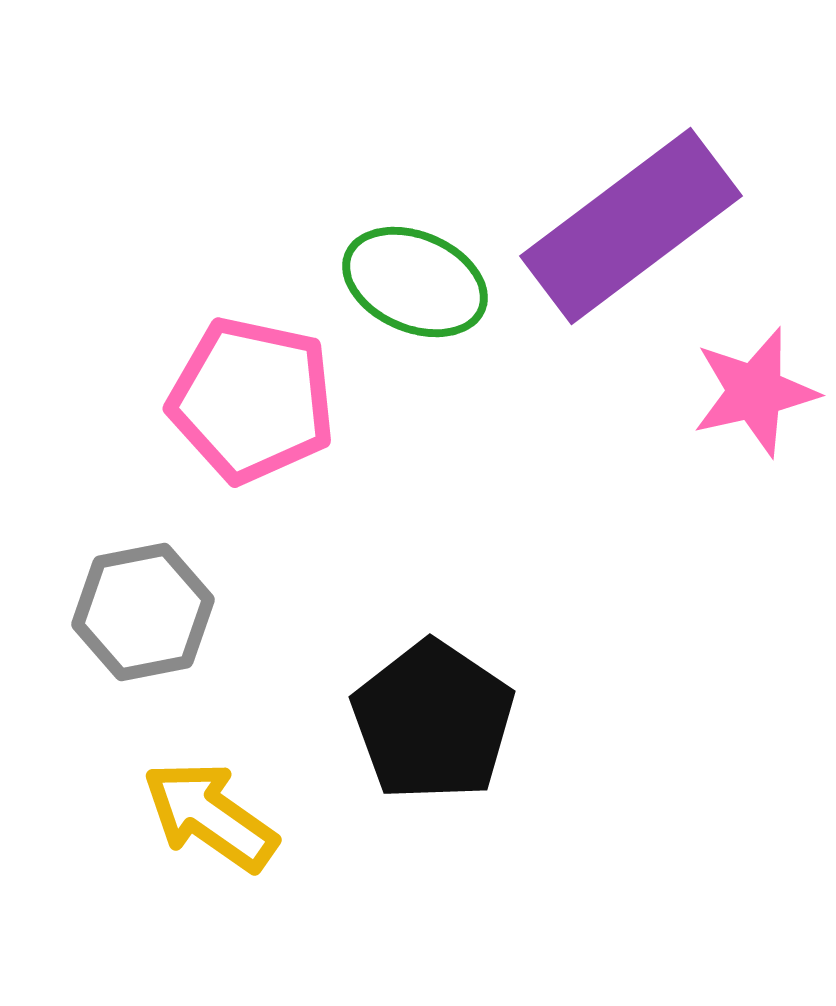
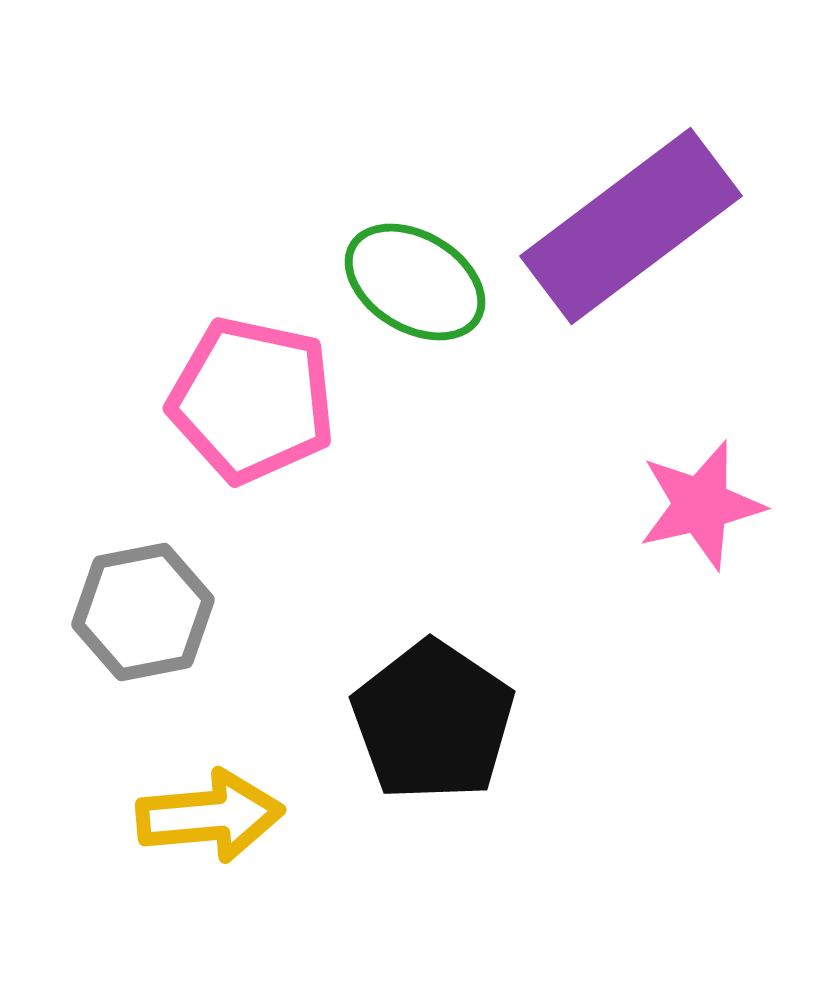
green ellipse: rotated 8 degrees clockwise
pink star: moved 54 px left, 113 px down
yellow arrow: rotated 140 degrees clockwise
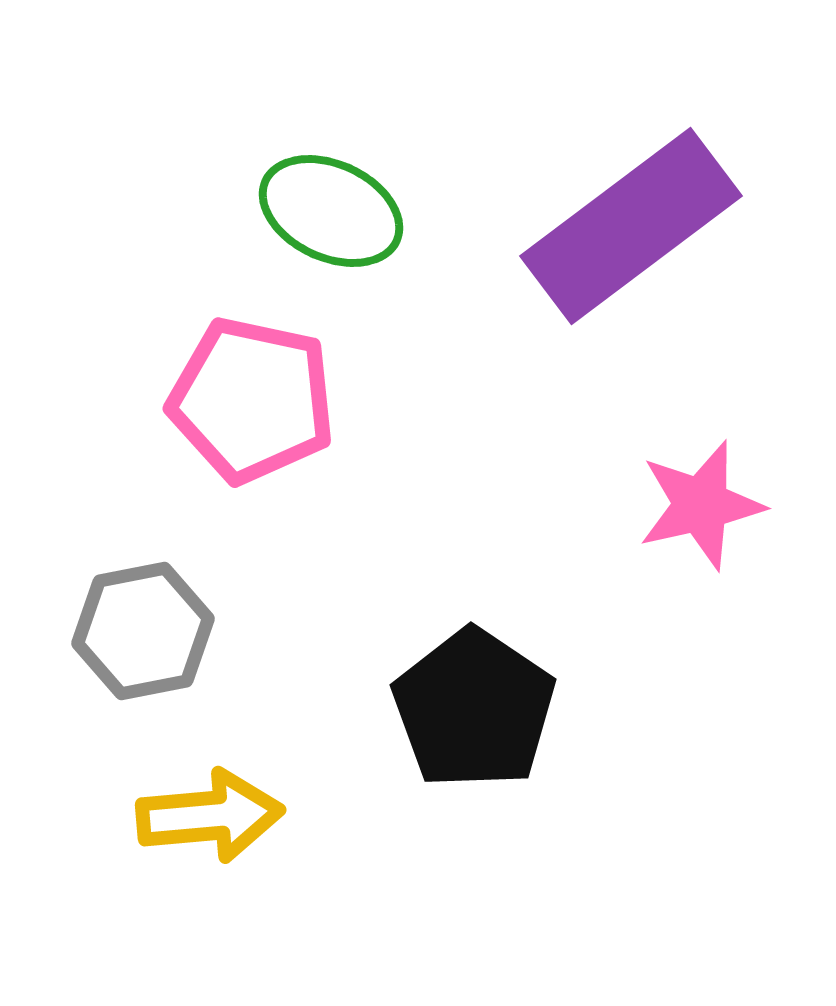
green ellipse: moved 84 px left, 71 px up; rotated 6 degrees counterclockwise
gray hexagon: moved 19 px down
black pentagon: moved 41 px right, 12 px up
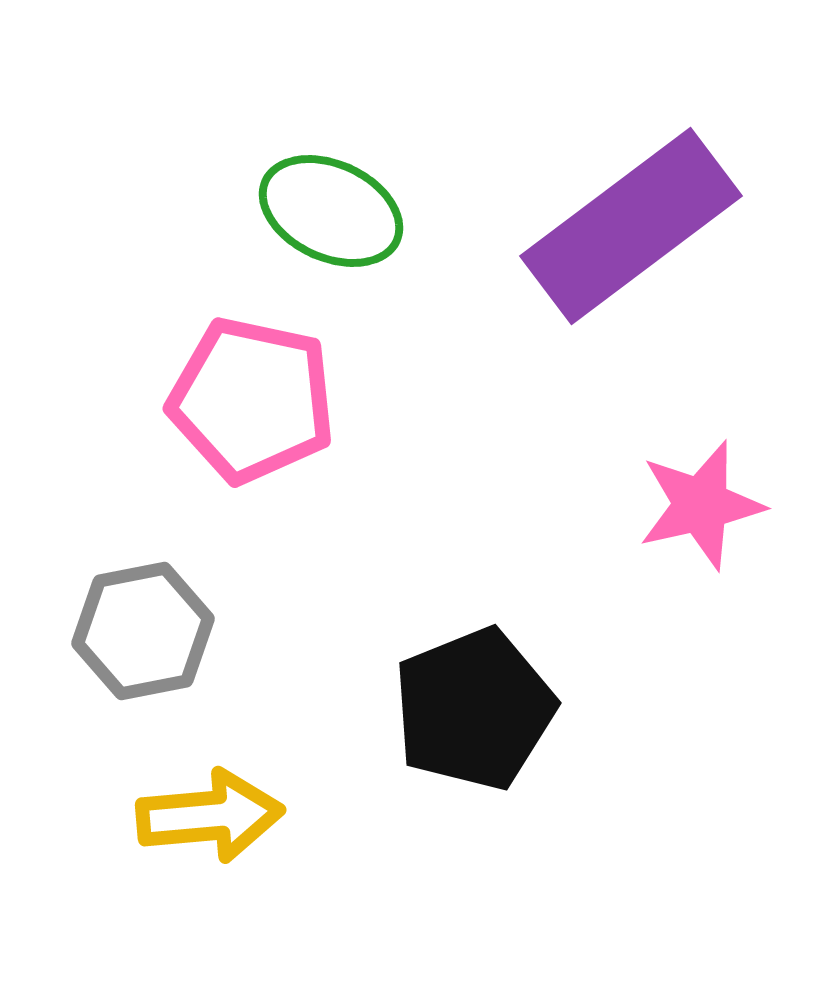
black pentagon: rotated 16 degrees clockwise
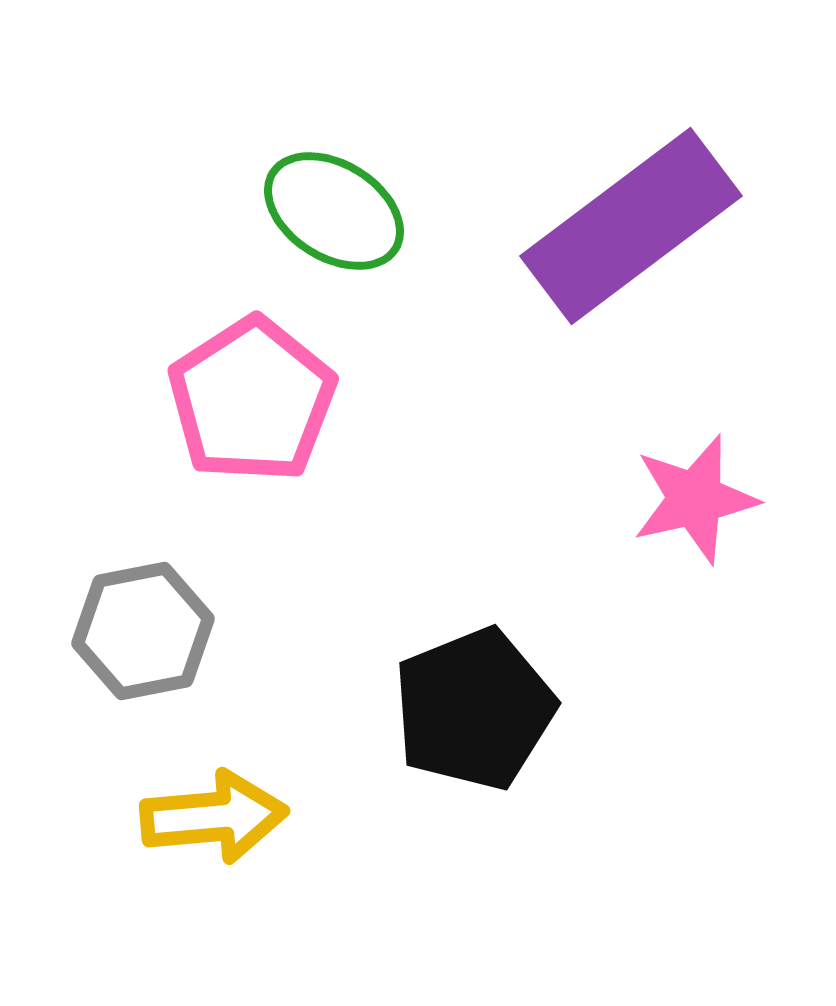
green ellipse: moved 3 px right; rotated 7 degrees clockwise
pink pentagon: rotated 27 degrees clockwise
pink star: moved 6 px left, 6 px up
yellow arrow: moved 4 px right, 1 px down
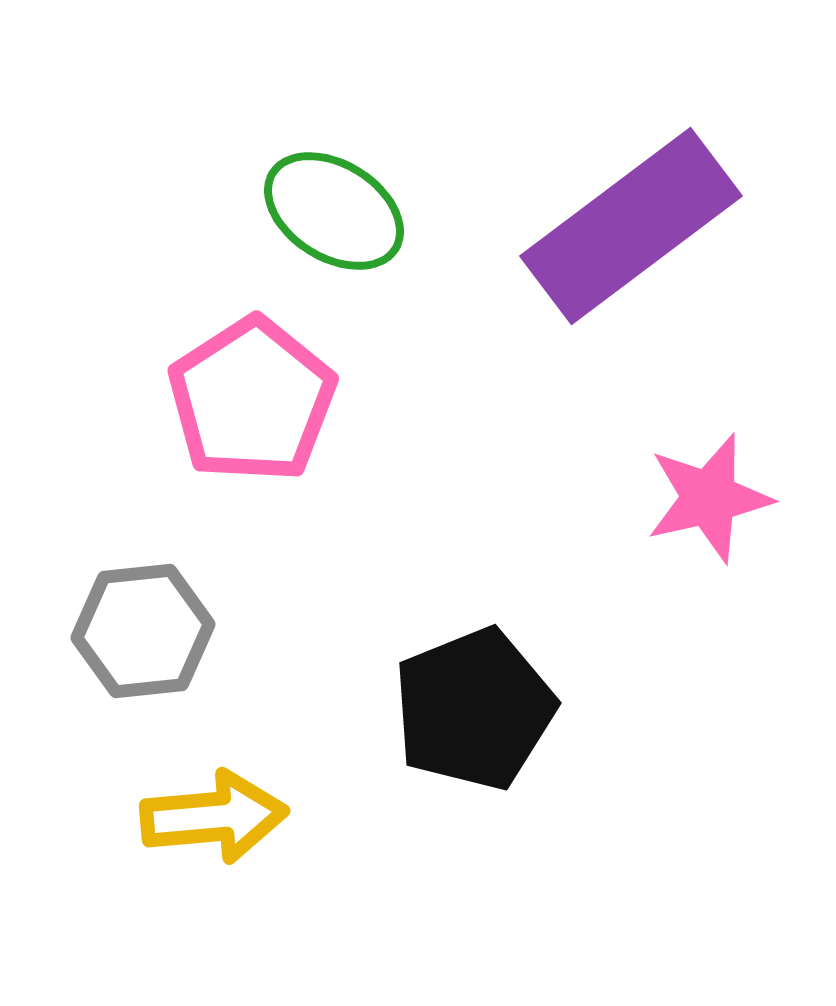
pink star: moved 14 px right, 1 px up
gray hexagon: rotated 5 degrees clockwise
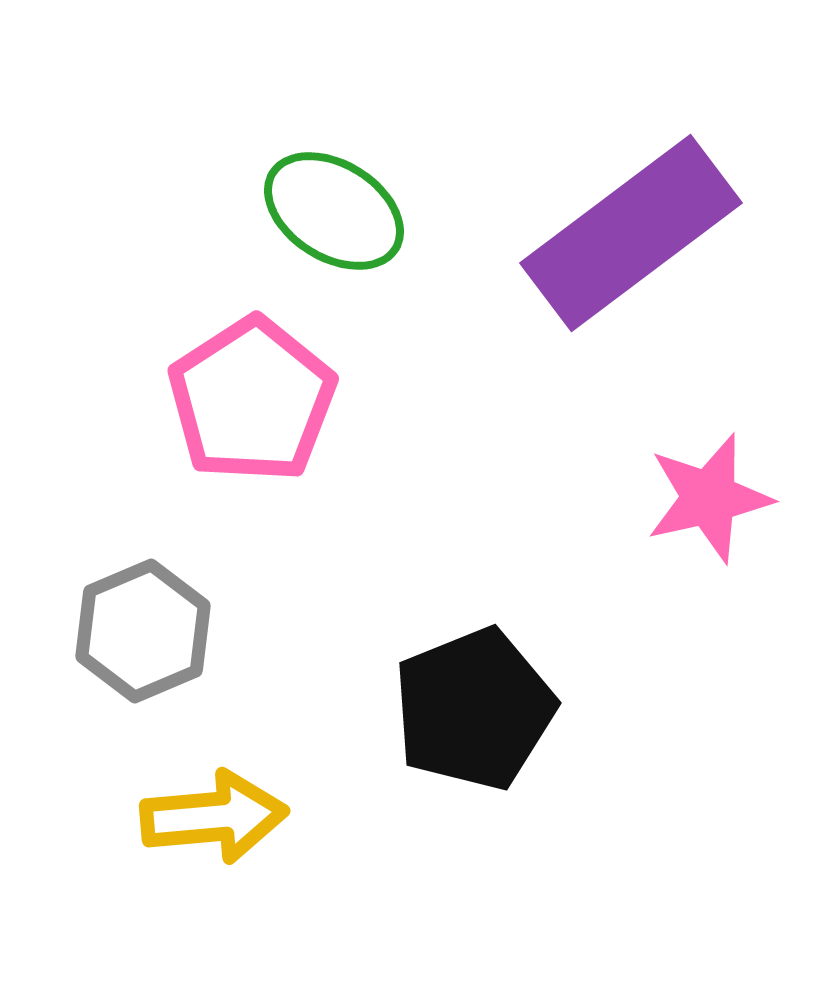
purple rectangle: moved 7 px down
gray hexagon: rotated 17 degrees counterclockwise
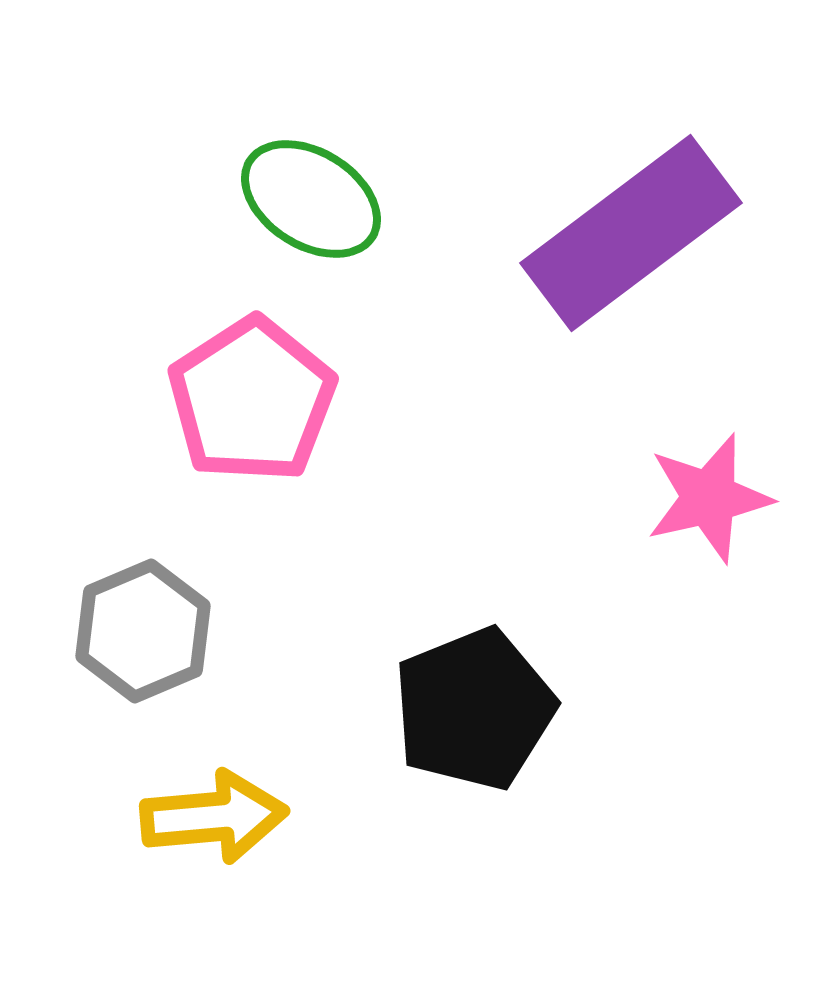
green ellipse: moved 23 px left, 12 px up
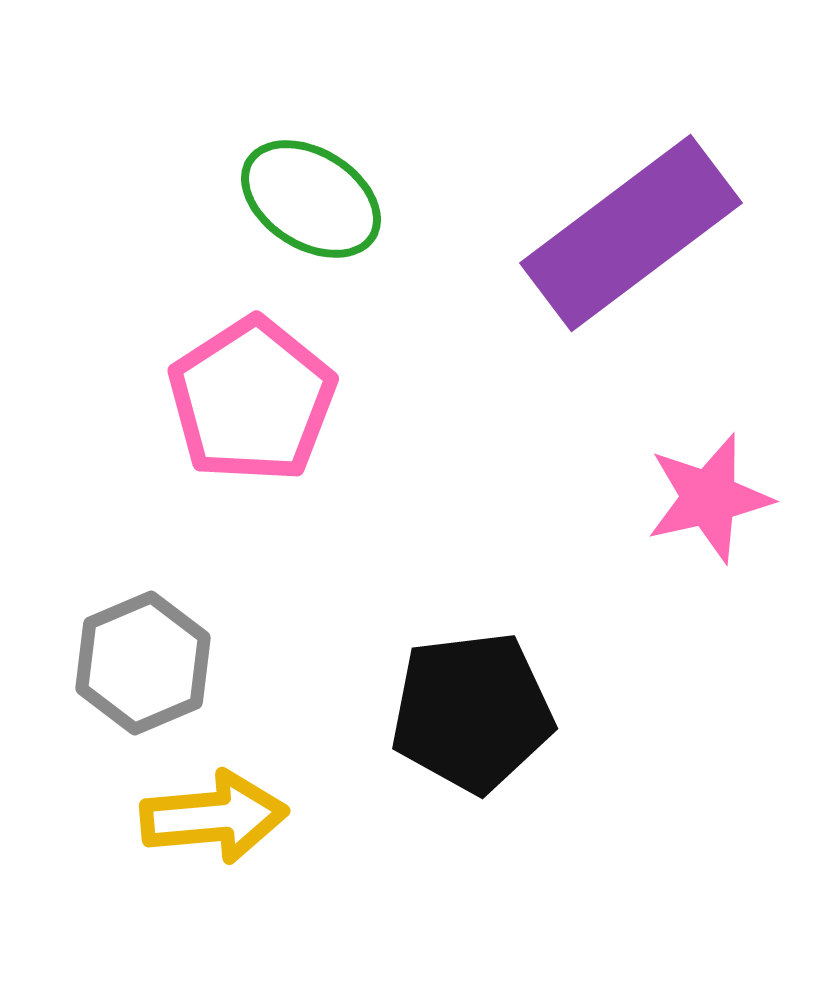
gray hexagon: moved 32 px down
black pentagon: moved 2 px left, 3 px down; rotated 15 degrees clockwise
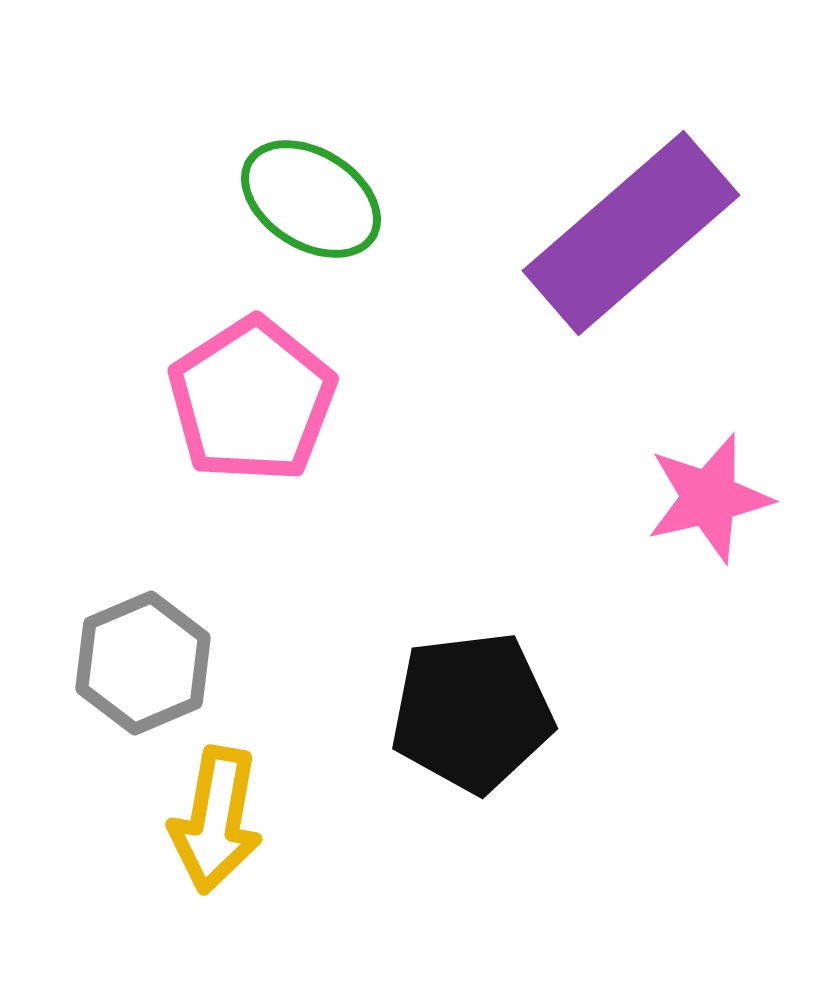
purple rectangle: rotated 4 degrees counterclockwise
yellow arrow: moved 2 px right, 3 px down; rotated 105 degrees clockwise
